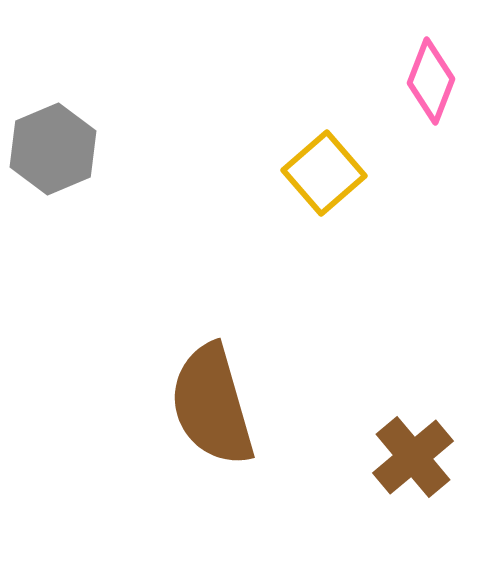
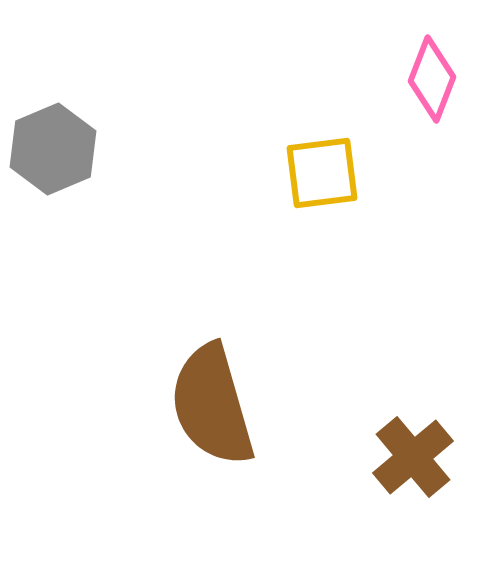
pink diamond: moved 1 px right, 2 px up
yellow square: moved 2 px left; rotated 34 degrees clockwise
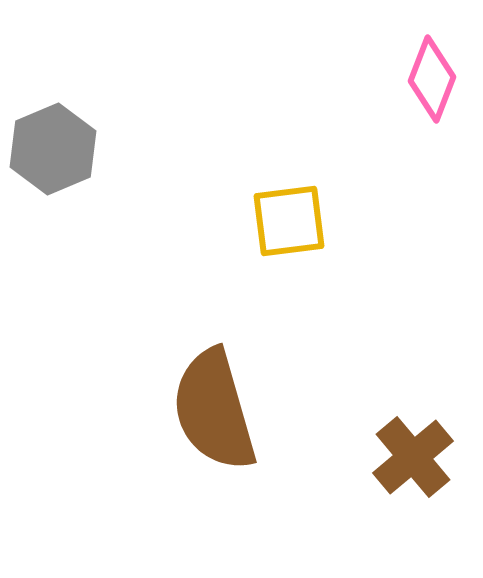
yellow square: moved 33 px left, 48 px down
brown semicircle: moved 2 px right, 5 px down
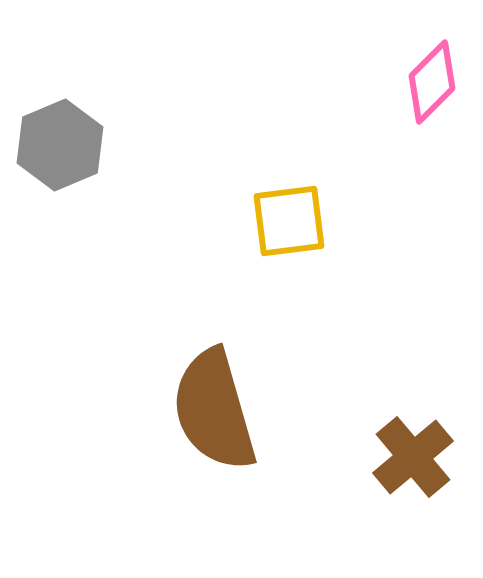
pink diamond: moved 3 px down; rotated 24 degrees clockwise
gray hexagon: moved 7 px right, 4 px up
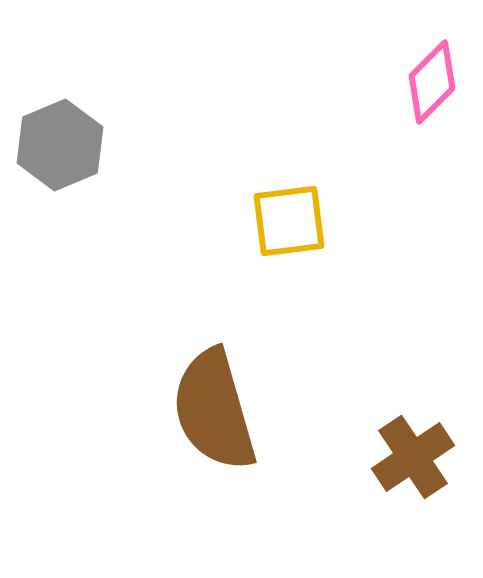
brown cross: rotated 6 degrees clockwise
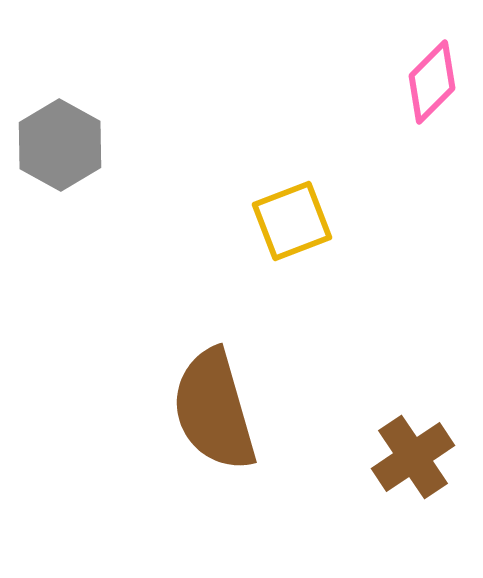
gray hexagon: rotated 8 degrees counterclockwise
yellow square: moved 3 px right; rotated 14 degrees counterclockwise
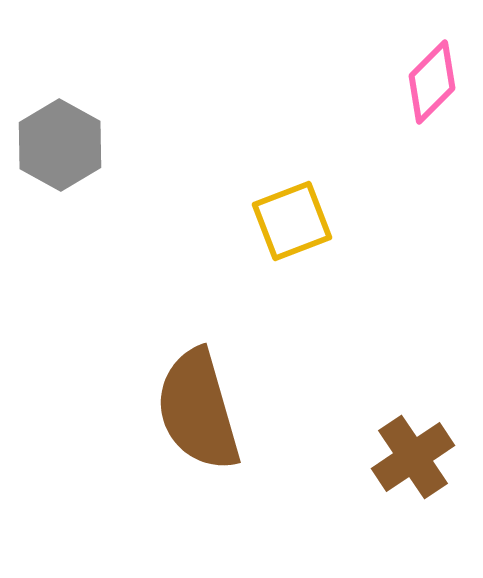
brown semicircle: moved 16 px left
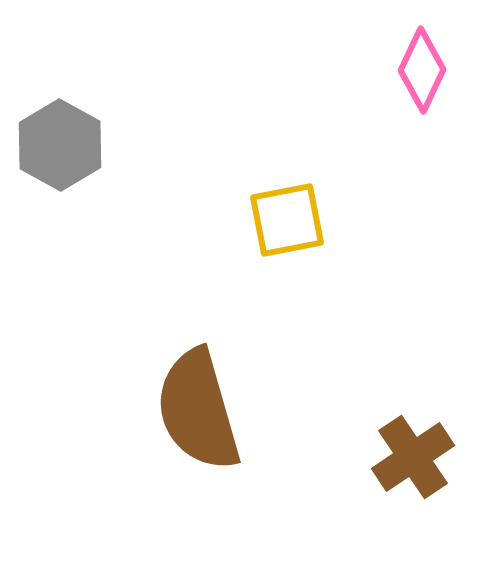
pink diamond: moved 10 px left, 12 px up; rotated 20 degrees counterclockwise
yellow square: moved 5 px left, 1 px up; rotated 10 degrees clockwise
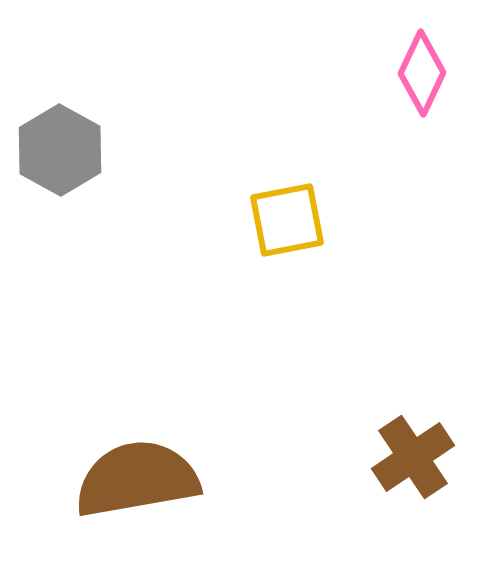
pink diamond: moved 3 px down
gray hexagon: moved 5 px down
brown semicircle: moved 61 px left, 69 px down; rotated 96 degrees clockwise
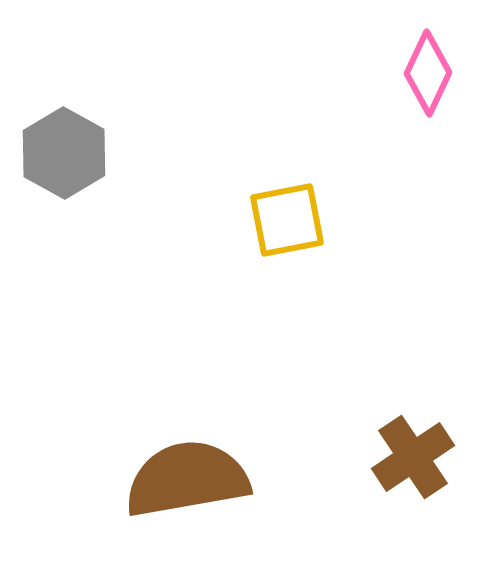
pink diamond: moved 6 px right
gray hexagon: moved 4 px right, 3 px down
brown semicircle: moved 50 px right
